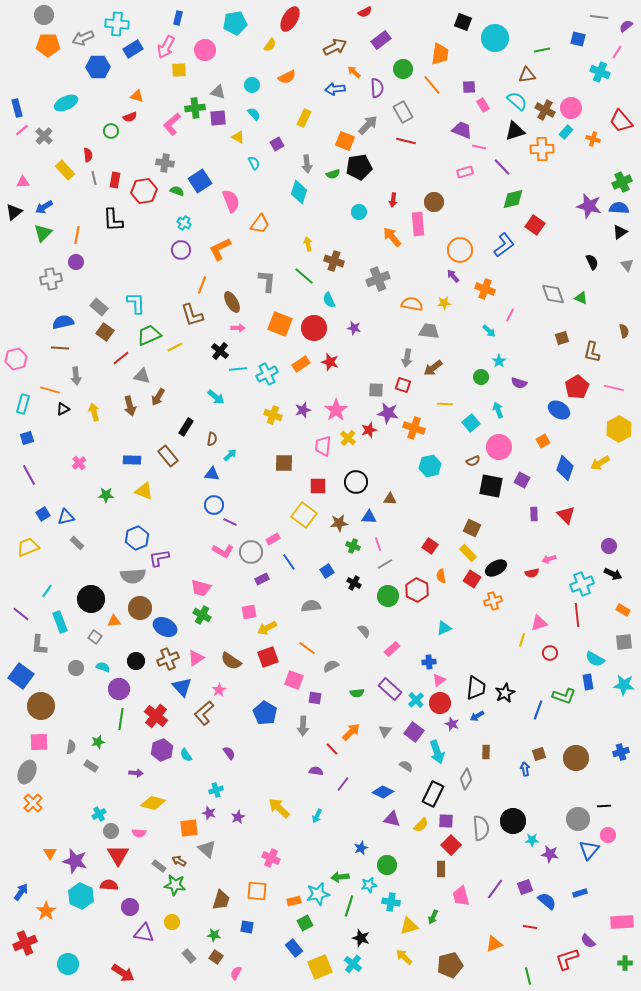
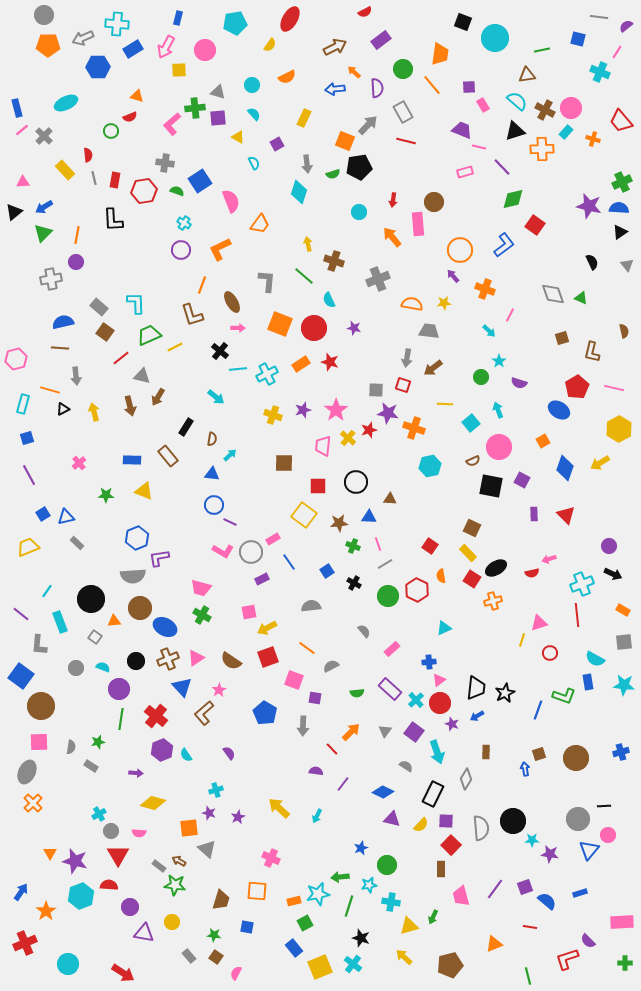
cyan hexagon at (81, 896): rotated 15 degrees clockwise
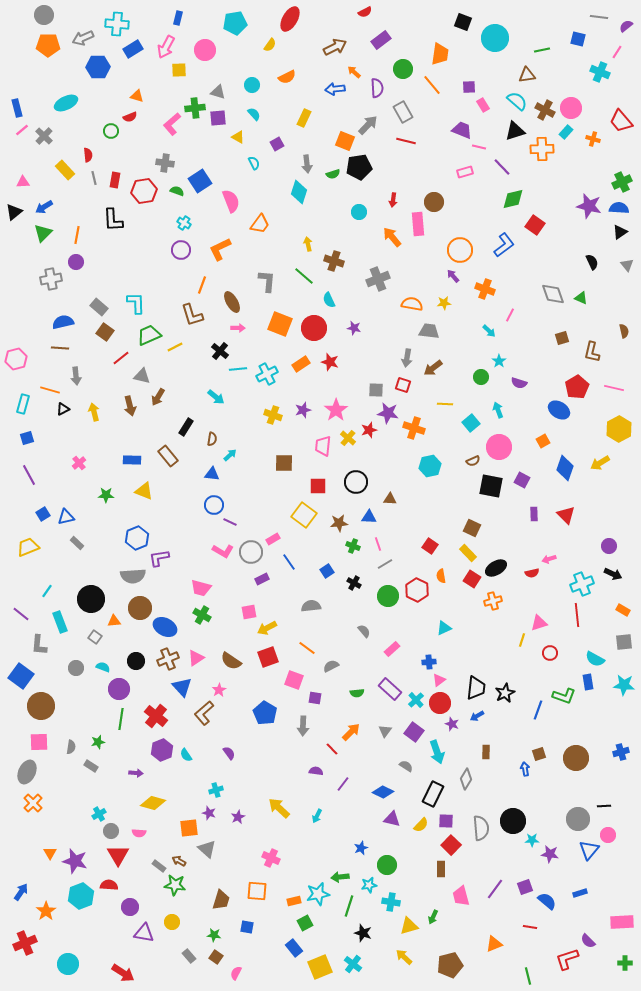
black star at (361, 938): moved 2 px right, 5 px up
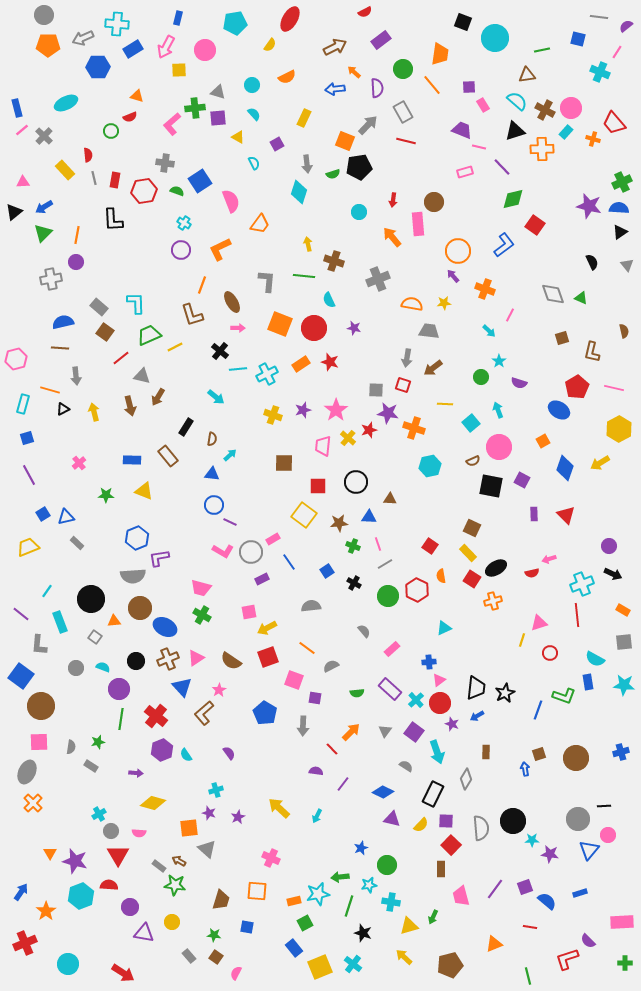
red trapezoid at (621, 121): moved 7 px left, 2 px down
orange circle at (460, 250): moved 2 px left, 1 px down
green line at (304, 276): rotated 35 degrees counterclockwise
